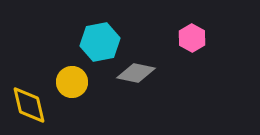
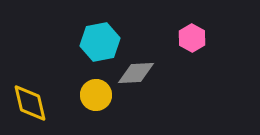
gray diamond: rotated 15 degrees counterclockwise
yellow circle: moved 24 px right, 13 px down
yellow diamond: moved 1 px right, 2 px up
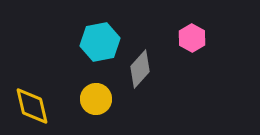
gray diamond: moved 4 px right, 4 px up; rotated 45 degrees counterclockwise
yellow circle: moved 4 px down
yellow diamond: moved 2 px right, 3 px down
